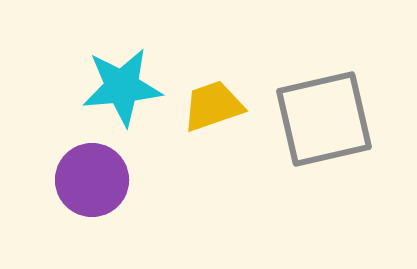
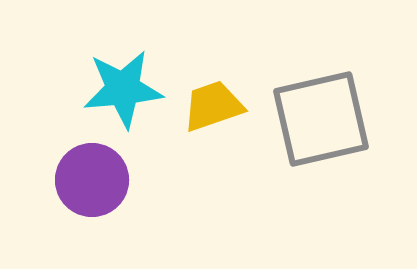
cyan star: moved 1 px right, 2 px down
gray square: moved 3 px left
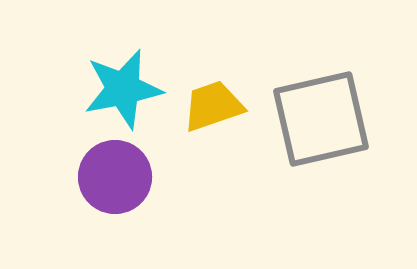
cyan star: rotated 6 degrees counterclockwise
purple circle: moved 23 px right, 3 px up
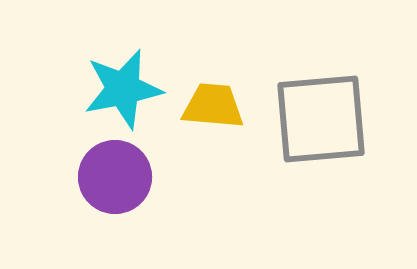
yellow trapezoid: rotated 24 degrees clockwise
gray square: rotated 8 degrees clockwise
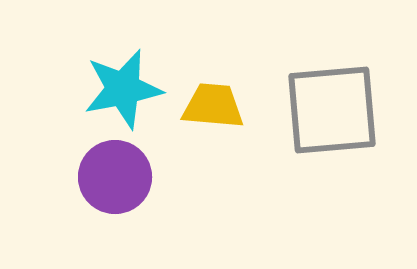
gray square: moved 11 px right, 9 px up
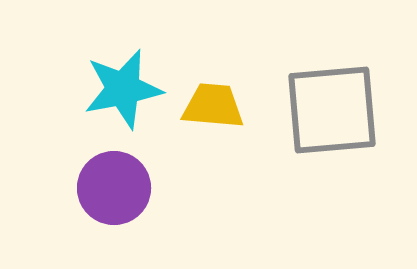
purple circle: moved 1 px left, 11 px down
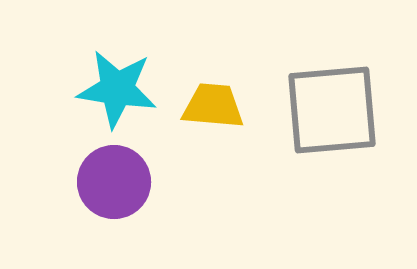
cyan star: moved 6 px left; rotated 20 degrees clockwise
purple circle: moved 6 px up
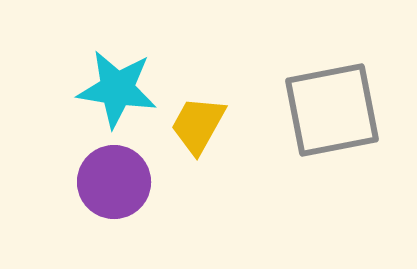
yellow trapezoid: moved 15 px left, 19 px down; rotated 66 degrees counterclockwise
gray square: rotated 6 degrees counterclockwise
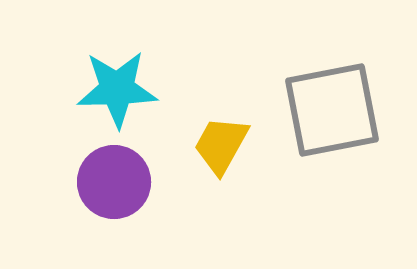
cyan star: rotated 10 degrees counterclockwise
yellow trapezoid: moved 23 px right, 20 px down
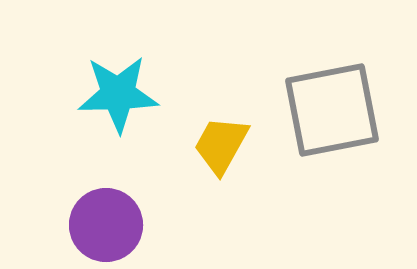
cyan star: moved 1 px right, 5 px down
purple circle: moved 8 px left, 43 px down
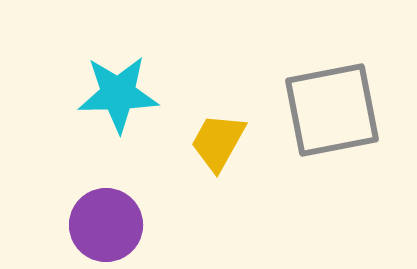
yellow trapezoid: moved 3 px left, 3 px up
